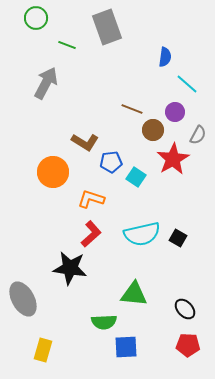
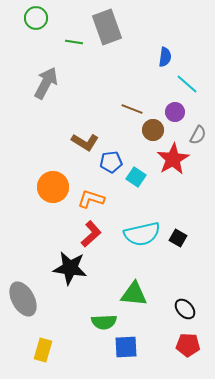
green line: moved 7 px right, 3 px up; rotated 12 degrees counterclockwise
orange circle: moved 15 px down
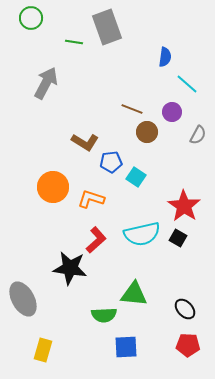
green circle: moved 5 px left
purple circle: moved 3 px left
brown circle: moved 6 px left, 2 px down
red star: moved 11 px right, 47 px down; rotated 8 degrees counterclockwise
red L-shape: moved 5 px right, 6 px down
green semicircle: moved 7 px up
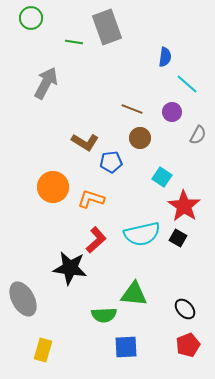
brown circle: moved 7 px left, 6 px down
cyan square: moved 26 px right
red pentagon: rotated 25 degrees counterclockwise
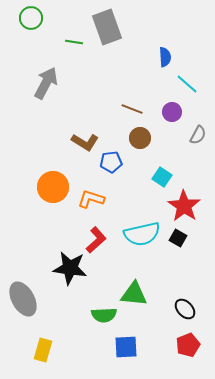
blue semicircle: rotated 12 degrees counterclockwise
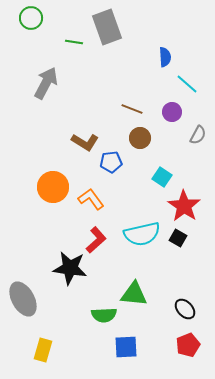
orange L-shape: rotated 36 degrees clockwise
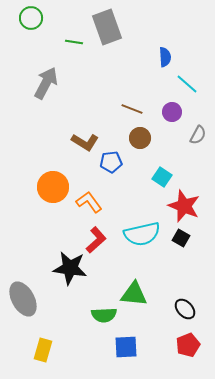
orange L-shape: moved 2 px left, 3 px down
red star: rotated 12 degrees counterclockwise
black square: moved 3 px right
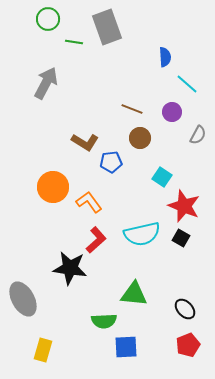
green circle: moved 17 px right, 1 px down
green semicircle: moved 6 px down
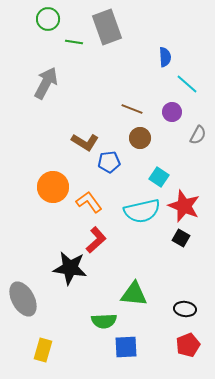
blue pentagon: moved 2 px left
cyan square: moved 3 px left
cyan semicircle: moved 23 px up
black ellipse: rotated 40 degrees counterclockwise
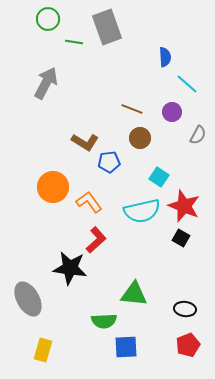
gray ellipse: moved 5 px right
